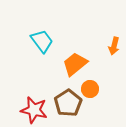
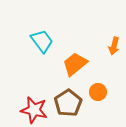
orange circle: moved 8 px right, 3 px down
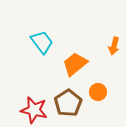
cyan trapezoid: moved 1 px down
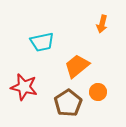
cyan trapezoid: rotated 115 degrees clockwise
orange arrow: moved 12 px left, 22 px up
orange trapezoid: moved 2 px right, 2 px down
red star: moved 10 px left, 23 px up
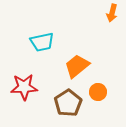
orange arrow: moved 10 px right, 11 px up
red star: rotated 16 degrees counterclockwise
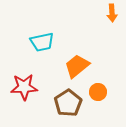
orange arrow: rotated 18 degrees counterclockwise
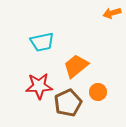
orange arrow: rotated 78 degrees clockwise
orange trapezoid: moved 1 px left
red star: moved 15 px right, 1 px up
brown pentagon: rotated 8 degrees clockwise
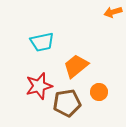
orange arrow: moved 1 px right, 1 px up
red star: rotated 12 degrees counterclockwise
orange circle: moved 1 px right
brown pentagon: moved 1 px left; rotated 16 degrees clockwise
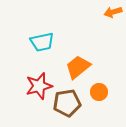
orange trapezoid: moved 2 px right, 1 px down
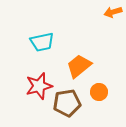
orange trapezoid: moved 1 px right, 1 px up
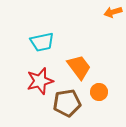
orange trapezoid: moved 1 px down; rotated 92 degrees clockwise
red star: moved 1 px right, 5 px up
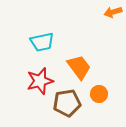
orange circle: moved 2 px down
